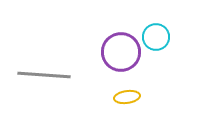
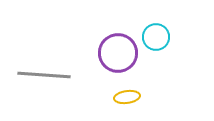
purple circle: moved 3 px left, 1 px down
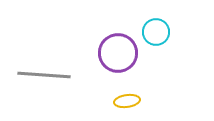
cyan circle: moved 5 px up
yellow ellipse: moved 4 px down
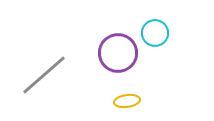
cyan circle: moved 1 px left, 1 px down
gray line: rotated 45 degrees counterclockwise
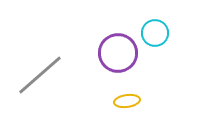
gray line: moved 4 px left
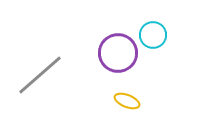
cyan circle: moved 2 px left, 2 px down
yellow ellipse: rotated 30 degrees clockwise
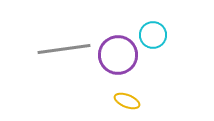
purple circle: moved 2 px down
gray line: moved 24 px right, 26 px up; rotated 33 degrees clockwise
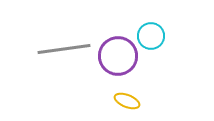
cyan circle: moved 2 px left, 1 px down
purple circle: moved 1 px down
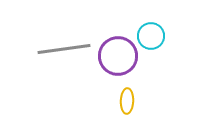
yellow ellipse: rotated 70 degrees clockwise
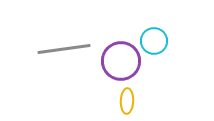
cyan circle: moved 3 px right, 5 px down
purple circle: moved 3 px right, 5 px down
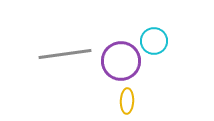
gray line: moved 1 px right, 5 px down
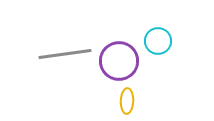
cyan circle: moved 4 px right
purple circle: moved 2 px left
